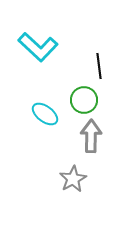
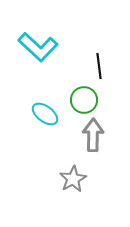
gray arrow: moved 2 px right, 1 px up
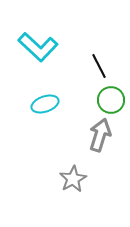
black line: rotated 20 degrees counterclockwise
green circle: moved 27 px right
cyan ellipse: moved 10 px up; rotated 56 degrees counterclockwise
gray arrow: moved 7 px right; rotated 16 degrees clockwise
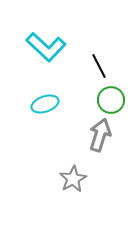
cyan L-shape: moved 8 px right
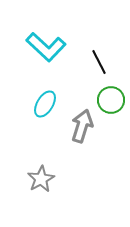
black line: moved 4 px up
cyan ellipse: rotated 40 degrees counterclockwise
gray arrow: moved 18 px left, 9 px up
gray star: moved 32 px left
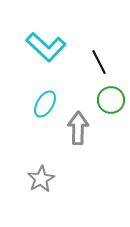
gray arrow: moved 4 px left, 2 px down; rotated 16 degrees counterclockwise
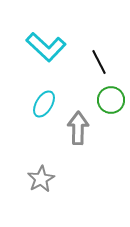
cyan ellipse: moved 1 px left
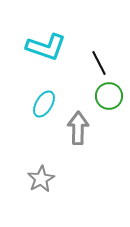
cyan L-shape: rotated 24 degrees counterclockwise
black line: moved 1 px down
green circle: moved 2 px left, 4 px up
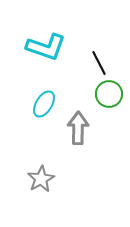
green circle: moved 2 px up
